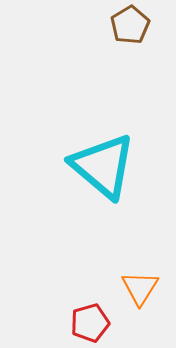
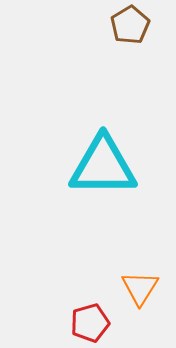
cyan triangle: rotated 40 degrees counterclockwise
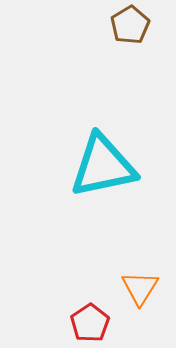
cyan triangle: rotated 12 degrees counterclockwise
red pentagon: rotated 18 degrees counterclockwise
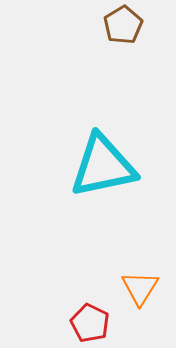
brown pentagon: moved 7 px left
red pentagon: rotated 12 degrees counterclockwise
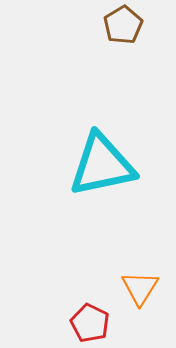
cyan triangle: moved 1 px left, 1 px up
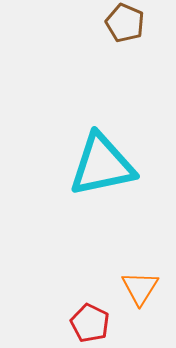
brown pentagon: moved 2 px right, 2 px up; rotated 18 degrees counterclockwise
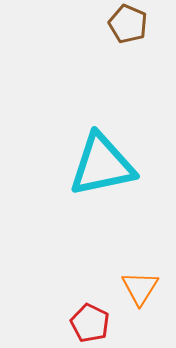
brown pentagon: moved 3 px right, 1 px down
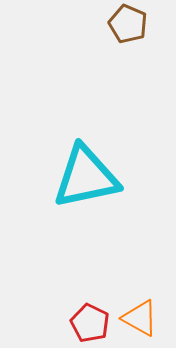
cyan triangle: moved 16 px left, 12 px down
orange triangle: moved 30 px down; rotated 33 degrees counterclockwise
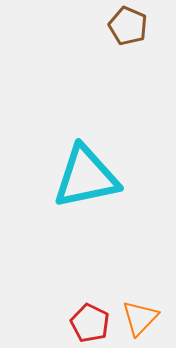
brown pentagon: moved 2 px down
orange triangle: rotated 45 degrees clockwise
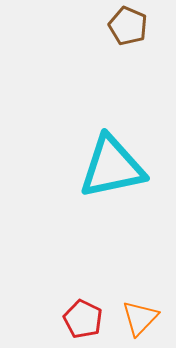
cyan triangle: moved 26 px right, 10 px up
red pentagon: moved 7 px left, 4 px up
